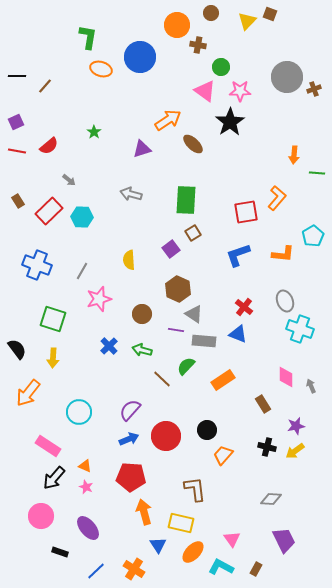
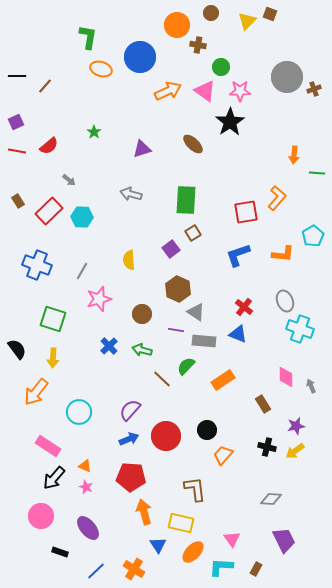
orange arrow at (168, 120): moved 29 px up; rotated 8 degrees clockwise
gray triangle at (194, 314): moved 2 px right, 2 px up
orange arrow at (28, 393): moved 8 px right, 1 px up
cyan L-shape at (221, 567): rotated 25 degrees counterclockwise
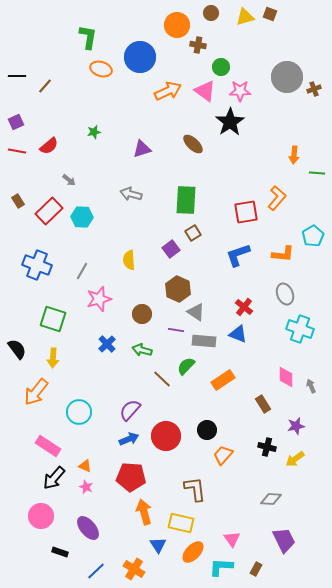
yellow triangle at (247, 21): moved 2 px left, 4 px up; rotated 30 degrees clockwise
green star at (94, 132): rotated 24 degrees clockwise
gray ellipse at (285, 301): moved 7 px up
blue cross at (109, 346): moved 2 px left, 2 px up
yellow arrow at (295, 451): moved 8 px down
